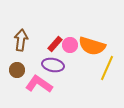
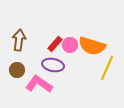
brown arrow: moved 2 px left
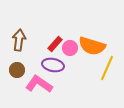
pink circle: moved 3 px down
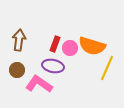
red rectangle: rotated 21 degrees counterclockwise
purple ellipse: moved 1 px down
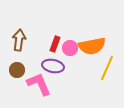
orange semicircle: rotated 28 degrees counterclockwise
pink L-shape: rotated 32 degrees clockwise
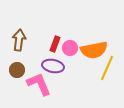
orange semicircle: moved 2 px right, 4 px down
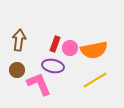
yellow line: moved 12 px left, 12 px down; rotated 35 degrees clockwise
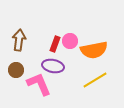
pink circle: moved 7 px up
brown circle: moved 1 px left
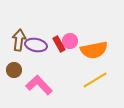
red rectangle: moved 4 px right; rotated 49 degrees counterclockwise
purple ellipse: moved 17 px left, 21 px up
brown circle: moved 2 px left
pink L-shape: moved 1 px down; rotated 20 degrees counterclockwise
